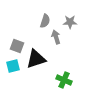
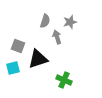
gray star: rotated 16 degrees counterclockwise
gray arrow: moved 1 px right
gray square: moved 1 px right
black triangle: moved 2 px right
cyan square: moved 2 px down
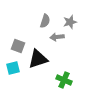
gray arrow: rotated 80 degrees counterclockwise
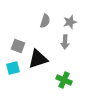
gray arrow: moved 8 px right, 5 px down; rotated 80 degrees counterclockwise
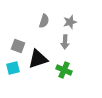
gray semicircle: moved 1 px left
green cross: moved 10 px up
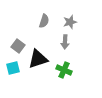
gray square: rotated 16 degrees clockwise
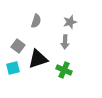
gray semicircle: moved 8 px left
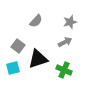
gray semicircle: rotated 24 degrees clockwise
gray arrow: rotated 120 degrees counterclockwise
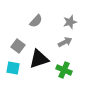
black triangle: moved 1 px right
cyan square: rotated 24 degrees clockwise
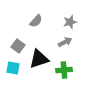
green cross: rotated 28 degrees counterclockwise
